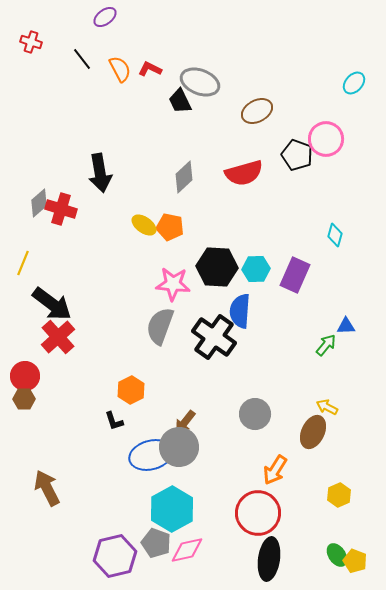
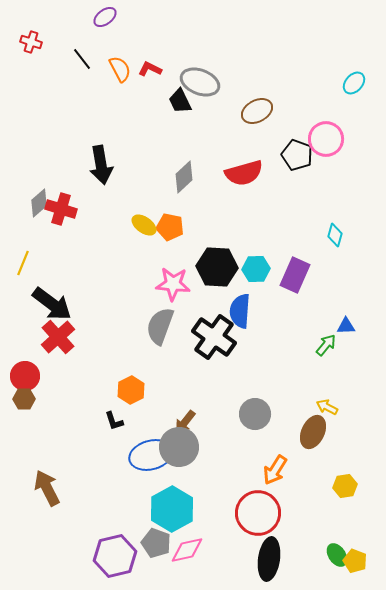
black arrow at (100, 173): moved 1 px right, 8 px up
yellow hexagon at (339, 495): moved 6 px right, 9 px up; rotated 15 degrees clockwise
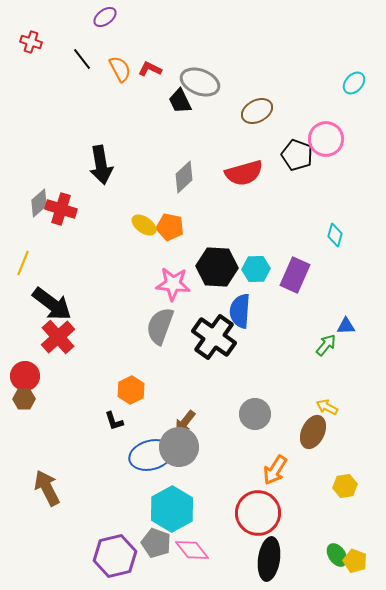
pink diamond at (187, 550): moved 5 px right; rotated 64 degrees clockwise
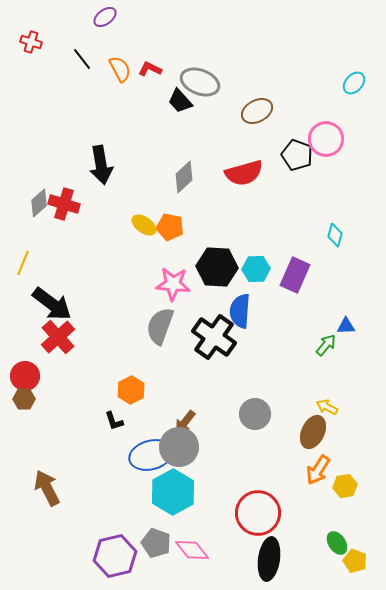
black trapezoid at (180, 101): rotated 16 degrees counterclockwise
red cross at (61, 209): moved 3 px right, 5 px up
orange arrow at (275, 470): moved 43 px right
cyan hexagon at (172, 509): moved 1 px right, 17 px up
green ellipse at (337, 555): moved 12 px up
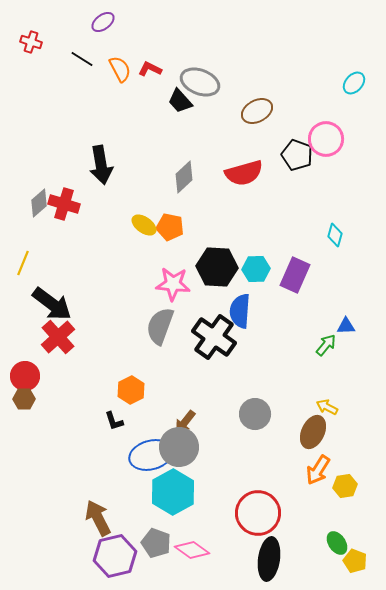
purple ellipse at (105, 17): moved 2 px left, 5 px down
black line at (82, 59): rotated 20 degrees counterclockwise
brown arrow at (47, 488): moved 51 px right, 30 px down
pink diamond at (192, 550): rotated 16 degrees counterclockwise
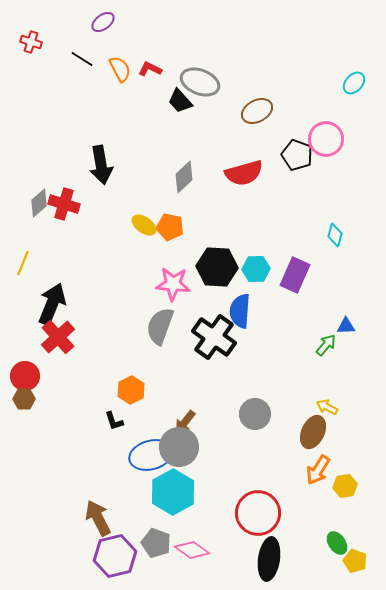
black arrow at (52, 304): rotated 105 degrees counterclockwise
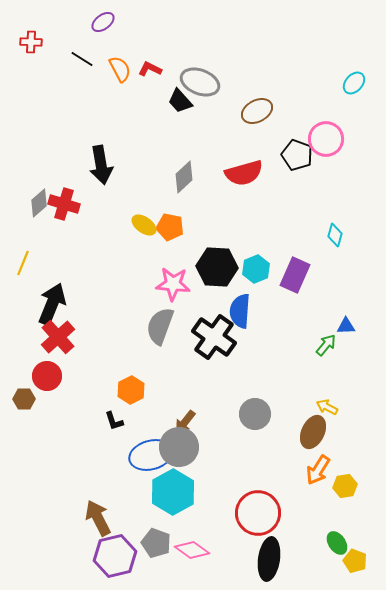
red cross at (31, 42): rotated 15 degrees counterclockwise
cyan hexagon at (256, 269): rotated 20 degrees counterclockwise
red circle at (25, 376): moved 22 px right
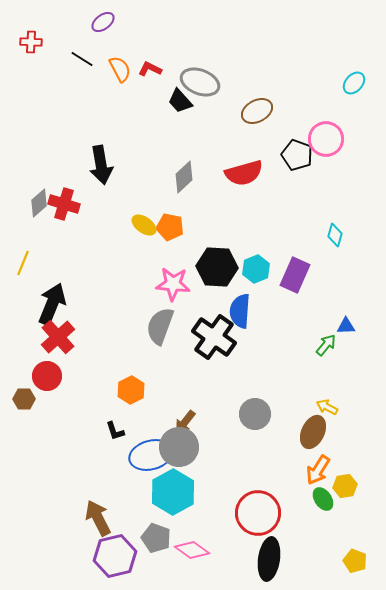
black L-shape at (114, 421): moved 1 px right, 10 px down
gray pentagon at (156, 543): moved 5 px up
green ellipse at (337, 543): moved 14 px left, 44 px up
